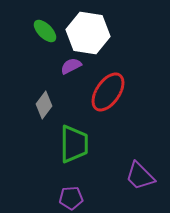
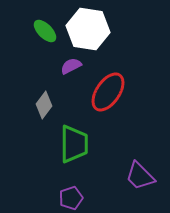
white hexagon: moved 4 px up
purple pentagon: rotated 15 degrees counterclockwise
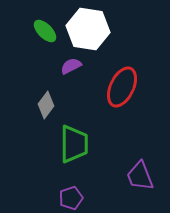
red ellipse: moved 14 px right, 5 px up; rotated 9 degrees counterclockwise
gray diamond: moved 2 px right
purple trapezoid: rotated 24 degrees clockwise
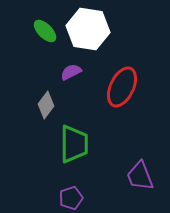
purple semicircle: moved 6 px down
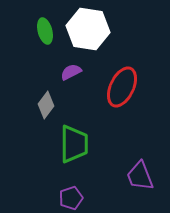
green ellipse: rotated 30 degrees clockwise
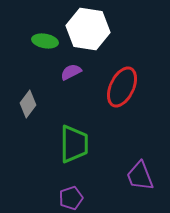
green ellipse: moved 10 px down; rotated 65 degrees counterclockwise
gray diamond: moved 18 px left, 1 px up
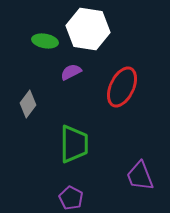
purple pentagon: rotated 25 degrees counterclockwise
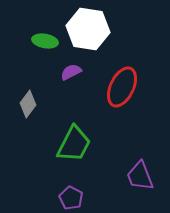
green trapezoid: rotated 27 degrees clockwise
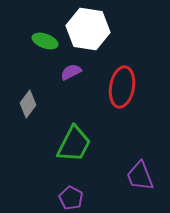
green ellipse: rotated 10 degrees clockwise
red ellipse: rotated 15 degrees counterclockwise
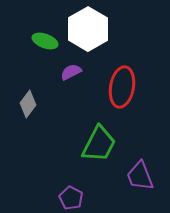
white hexagon: rotated 21 degrees clockwise
green trapezoid: moved 25 px right
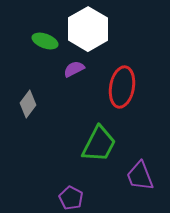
purple semicircle: moved 3 px right, 3 px up
